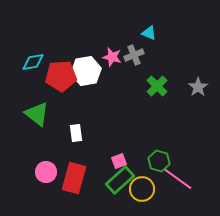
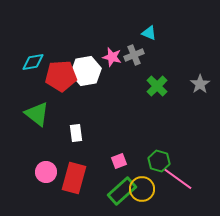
gray star: moved 2 px right, 3 px up
green rectangle: moved 2 px right, 11 px down
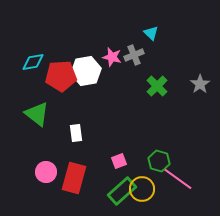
cyan triangle: moved 2 px right; rotated 21 degrees clockwise
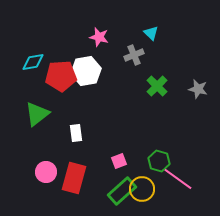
pink star: moved 13 px left, 20 px up
gray star: moved 2 px left, 5 px down; rotated 24 degrees counterclockwise
green triangle: rotated 44 degrees clockwise
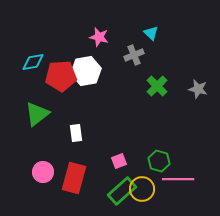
pink circle: moved 3 px left
pink line: rotated 36 degrees counterclockwise
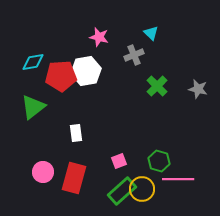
green triangle: moved 4 px left, 7 px up
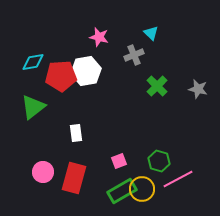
pink line: rotated 28 degrees counterclockwise
green rectangle: rotated 12 degrees clockwise
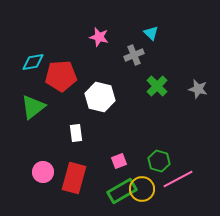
white hexagon: moved 14 px right, 26 px down; rotated 24 degrees clockwise
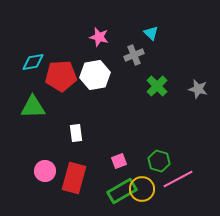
white hexagon: moved 5 px left, 22 px up; rotated 24 degrees counterclockwise
green triangle: rotated 36 degrees clockwise
pink circle: moved 2 px right, 1 px up
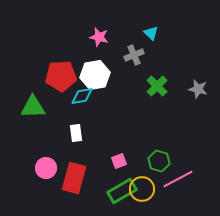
cyan diamond: moved 49 px right, 34 px down
pink circle: moved 1 px right, 3 px up
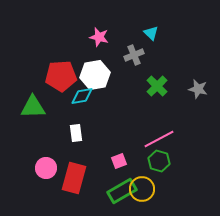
pink line: moved 19 px left, 40 px up
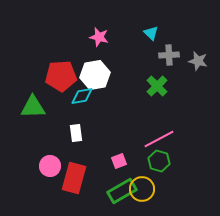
gray cross: moved 35 px right; rotated 18 degrees clockwise
gray star: moved 28 px up
pink circle: moved 4 px right, 2 px up
